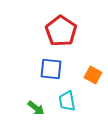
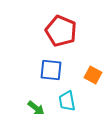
red pentagon: rotated 12 degrees counterclockwise
blue square: moved 1 px down
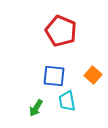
blue square: moved 3 px right, 6 px down
orange square: rotated 12 degrees clockwise
green arrow: rotated 84 degrees clockwise
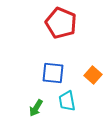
red pentagon: moved 8 px up
blue square: moved 1 px left, 3 px up
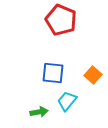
red pentagon: moved 3 px up
cyan trapezoid: rotated 50 degrees clockwise
green arrow: moved 3 px right, 4 px down; rotated 132 degrees counterclockwise
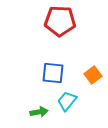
red pentagon: moved 1 px left, 1 px down; rotated 20 degrees counterclockwise
orange square: rotated 12 degrees clockwise
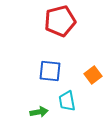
red pentagon: rotated 16 degrees counterclockwise
blue square: moved 3 px left, 2 px up
cyan trapezoid: rotated 50 degrees counterclockwise
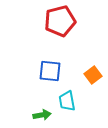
green arrow: moved 3 px right, 3 px down
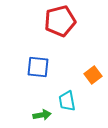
blue square: moved 12 px left, 4 px up
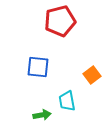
orange square: moved 1 px left
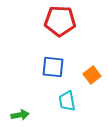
red pentagon: rotated 16 degrees clockwise
blue square: moved 15 px right
green arrow: moved 22 px left
